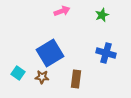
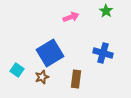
pink arrow: moved 9 px right, 6 px down
green star: moved 4 px right, 4 px up; rotated 16 degrees counterclockwise
blue cross: moved 3 px left
cyan square: moved 1 px left, 3 px up
brown star: rotated 24 degrees counterclockwise
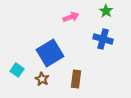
blue cross: moved 14 px up
brown star: moved 2 px down; rotated 24 degrees counterclockwise
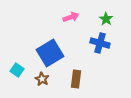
green star: moved 8 px down
blue cross: moved 3 px left, 4 px down
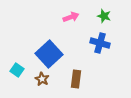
green star: moved 2 px left, 3 px up; rotated 16 degrees counterclockwise
blue square: moved 1 px left, 1 px down; rotated 12 degrees counterclockwise
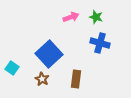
green star: moved 8 px left, 1 px down
cyan square: moved 5 px left, 2 px up
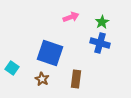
green star: moved 6 px right, 5 px down; rotated 24 degrees clockwise
blue square: moved 1 px right, 1 px up; rotated 28 degrees counterclockwise
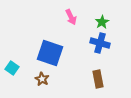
pink arrow: rotated 84 degrees clockwise
brown rectangle: moved 22 px right; rotated 18 degrees counterclockwise
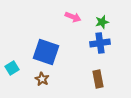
pink arrow: moved 2 px right; rotated 42 degrees counterclockwise
green star: rotated 16 degrees clockwise
blue cross: rotated 24 degrees counterclockwise
blue square: moved 4 px left, 1 px up
cyan square: rotated 24 degrees clockwise
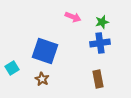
blue square: moved 1 px left, 1 px up
